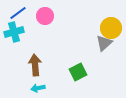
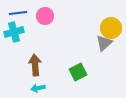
blue line: rotated 30 degrees clockwise
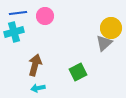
brown arrow: rotated 20 degrees clockwise
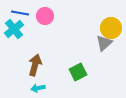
blue line: moved 2 px right; rotated 18 degrees clockwise
cyan cross: moved 3 px up; rotated 24 degrees counterclockwise
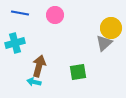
pink circle: moved 10 px right, 1 px up
cyan cross: moved 1 px right, 14 px down; rotated 24 degrees clockwise
brown arrow: moved 4 px right, 1 px down
green square: rotated 18 degrees clockwise
cyan arrow: moved 4 px left, 6 px up; rotated 24 degrees clockwise
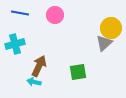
cyan cross: moved 1 px down
brown arrow: rotated 10 degrees clockwise
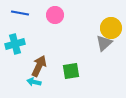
green square: moved 7 px left, 1 px up
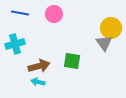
pink circle: moved 1 px left, 1 px up
gray triangle: rotated 24 degrees counterclockwise
brown arrow: rotated 50 degrees clockwise
green square: moved 1 px right, 10 px up; rotated 18 degrees clockwise
cyan arrow: moved 4 px right
